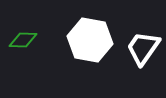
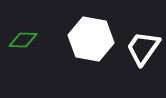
white hexagon: moved 1 px right, 1 px up
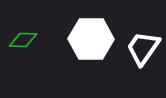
white hexagon: rotated 9 degrees counterclockwise
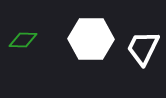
white trapezoid: rotated 9 degrees counterclockwise
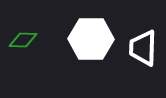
white trapezoid: rotated 24 degrees counterclockwise
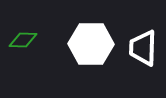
white hexagon: moved 5 px down
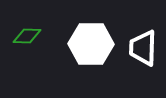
green diamond: moved 4 px right, 4 px up
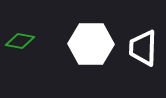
green diamond: moved 7 px left, 5 px down; rotated 8 degrees clockwise
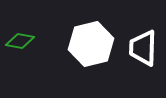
white hexagon: rotated 15 degrees counterclockwise
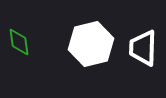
green diamond: moved 1 px left, 1 px down; rotated 72 degrees clockwise
